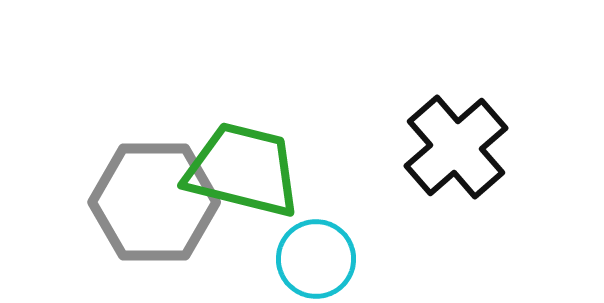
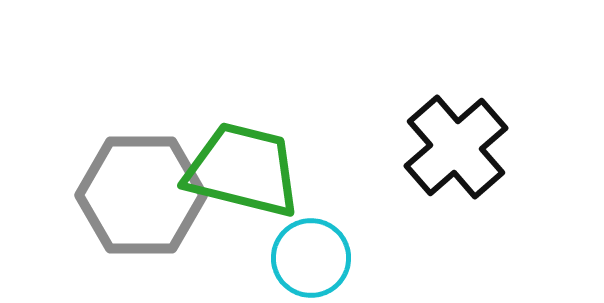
gray hexagon: moved 13 px left, 7 px up
cyan circle: moved 5 px left, 1 px up
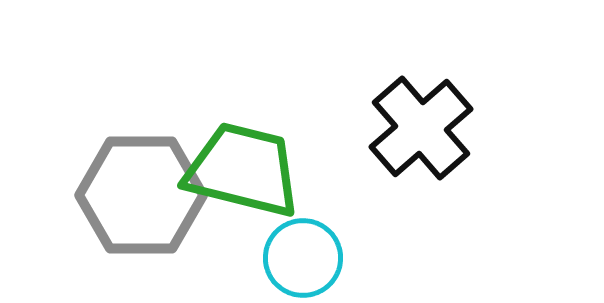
black cross: moved 35 px left, 19 px up
cyan circle: moved 8 px left
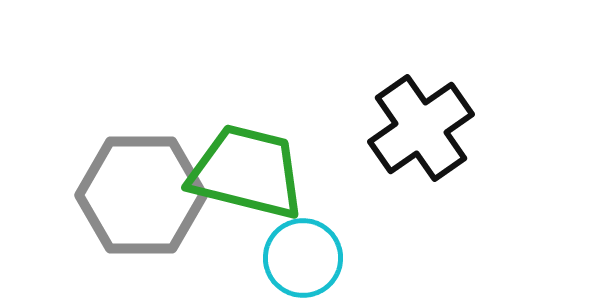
black cross: rotated 6 degrees clockwise
green trapezoid: moved 4 px right, 2 px down
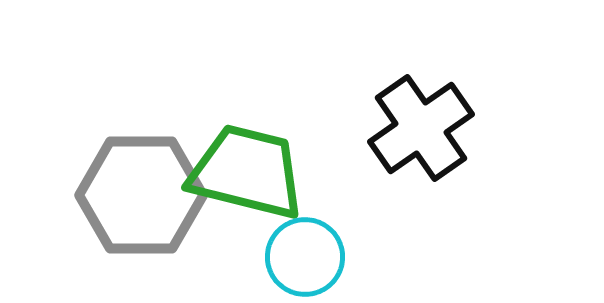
cyan circle: moved 2 px right, 1 px up
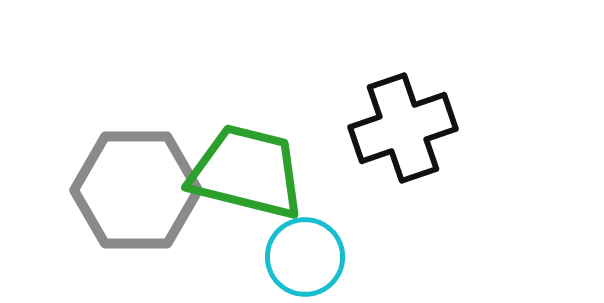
black cross: moved 18 px left; rotated 16 degrees clockwise
gray hexagon: moved 5 px left, 5 px up
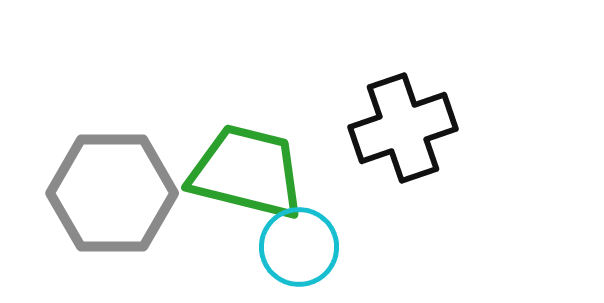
gray hexagon: moved 24 px left, 3 px down
cyan circle: moved 6 px left, 10 px up
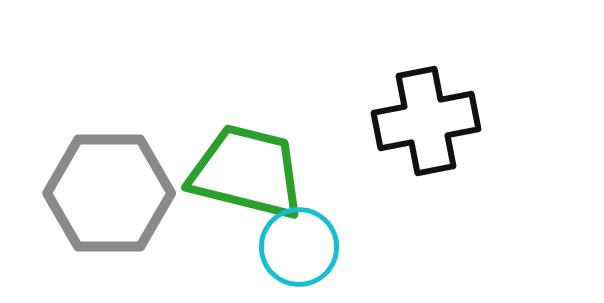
black cross: moved 23 px right, 7 px up; rotated 8 degrees clockwise
gray hexagon: moved 3 px left
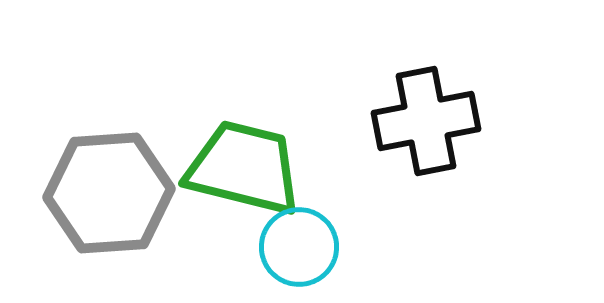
green trapezoid: moved 3 px left, 4 px up
gray hexagon: rotated 4 degrees counterclockwise
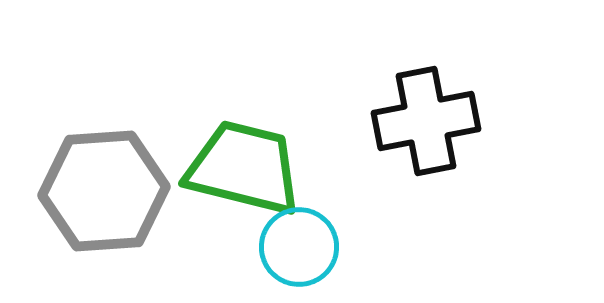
gray hexagon: moved 5 px left, 2 px up
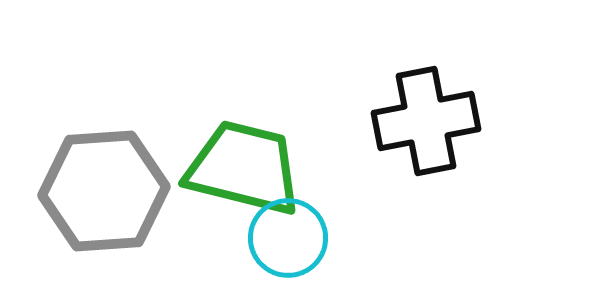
cyan circle: moved 11 px left, 9 px up
